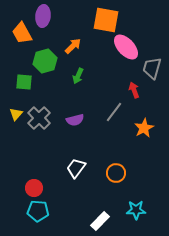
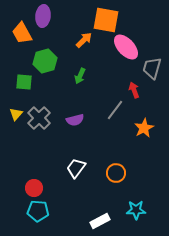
orange arrow: moved 11 px right, 6 px up
green arrow: moved 2 px right
gray line: moved 1 px right, 2 px up
white rectangle: rotated 18 degrees clockwise
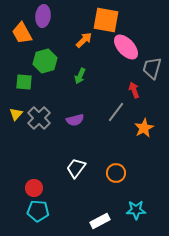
gray line: moved 1 px right, 2 px down
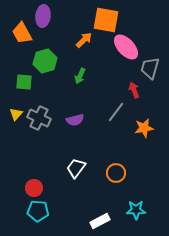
gray trapezoid: moved 2 px left
gray cross: rotated 20 degrees counterclockwise
orange star: rotated 18 degrees clockwise
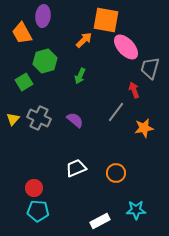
green square: rotated 36 degrees counterclockwise
yellow triangle: moved 3 px left, 5 px down
purple semicircle: rotated 126 degrees counterclockwise
white trapezoid: rotated 30 degrees clockwise
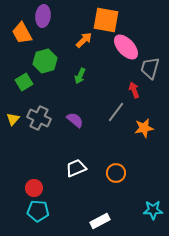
cyan star: moved 17 px right
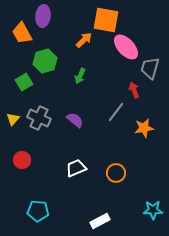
red circle: moved 12 px left, 28 px up
